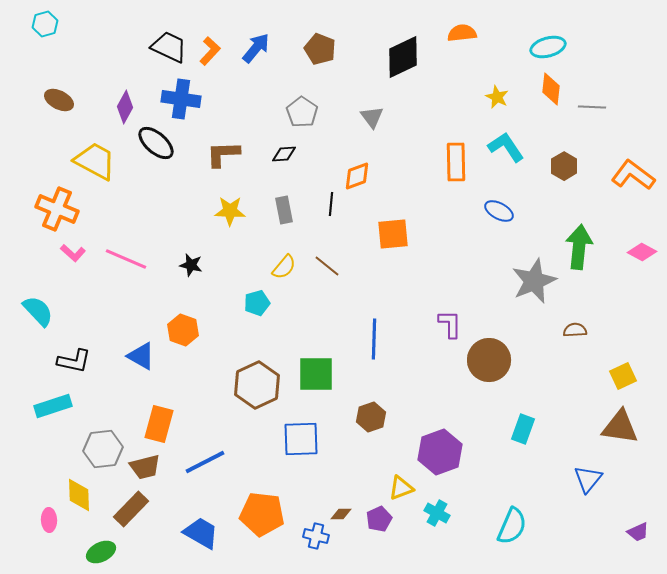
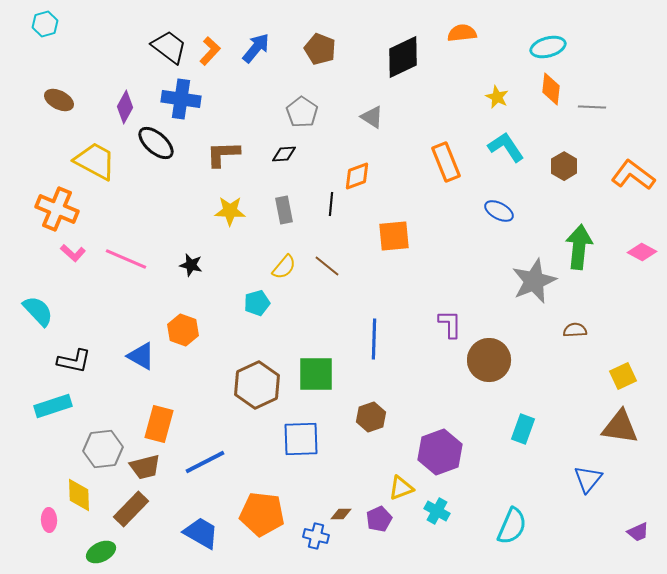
black trapezoid at (169, 47): rotated 12 degrees clockwise
gray triangle at (372, 117): rotated 20 degrees counterclockwise
orange rectangle at (456, 162): moved 10 px left; rotated 21 degrees counterclockwise
orange square at (393, 234): moved 1 px right, 2 px down
cyan cross at (437, 513): moved 2 px up
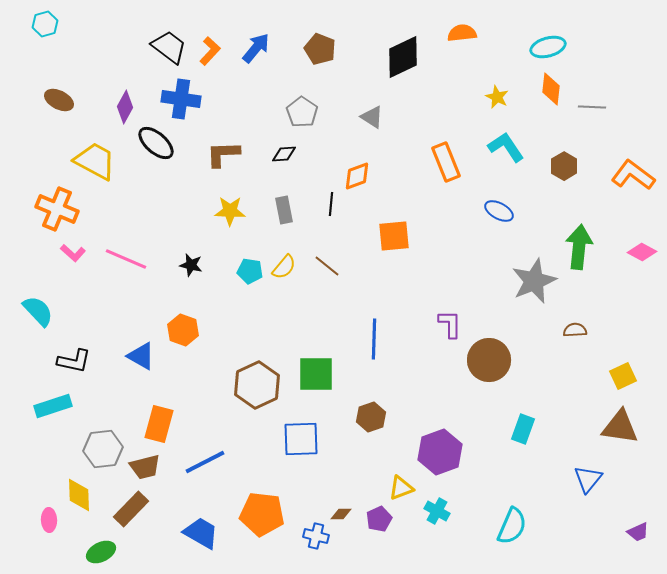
cyan pentagon at (257, 303): moved 7 px left, 32 px up; rotated 25 degrees clockwise
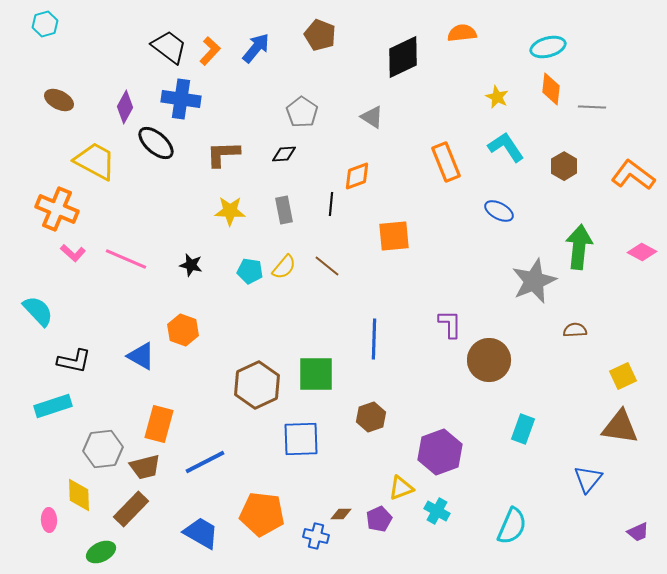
brown pentagon at (320, 49): moved 14 px up
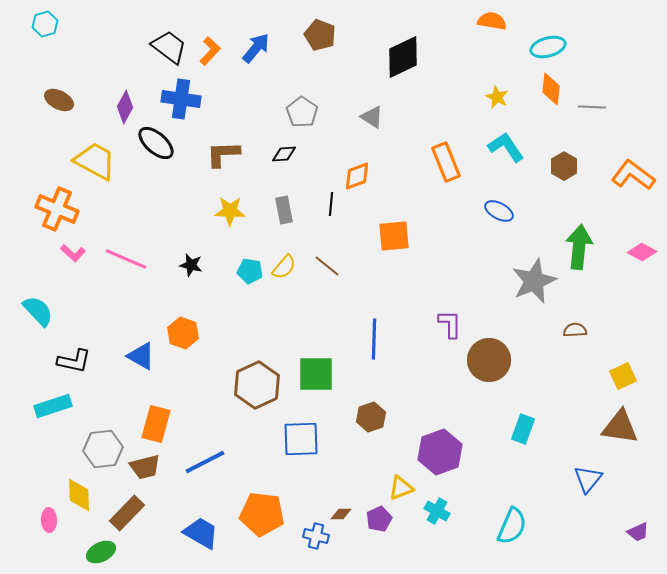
orange semicircle at (462, 33): moved 30 px right, 12 px up; rotated 16 degrees clockwise
orange hexagon at (183, 330): moved 3 px down
orange rectangle at (159, 424): moved 3 px left
brown rectangle at (131, 509): moved 4 px left, 4 px down
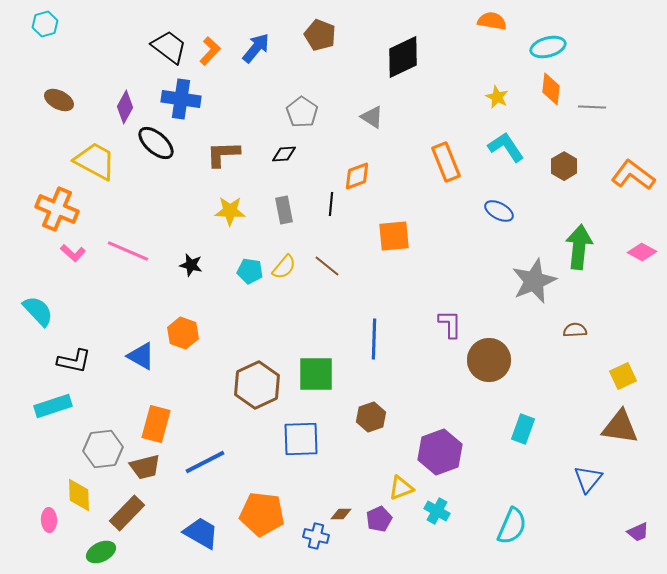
pink line at (126, 259): moved 2 px right, 8 px up
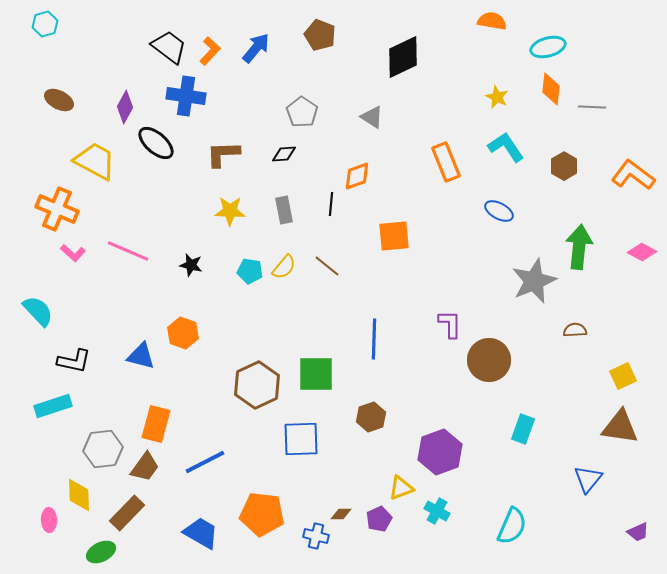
blue cross at (181, 99): moved 5 px right, 3 px up
blue triangle at (141, 356): rotated 16 degrees counterclockwise
brown trapezoid at (145, 467): rotated 40 degrees counterclockwise
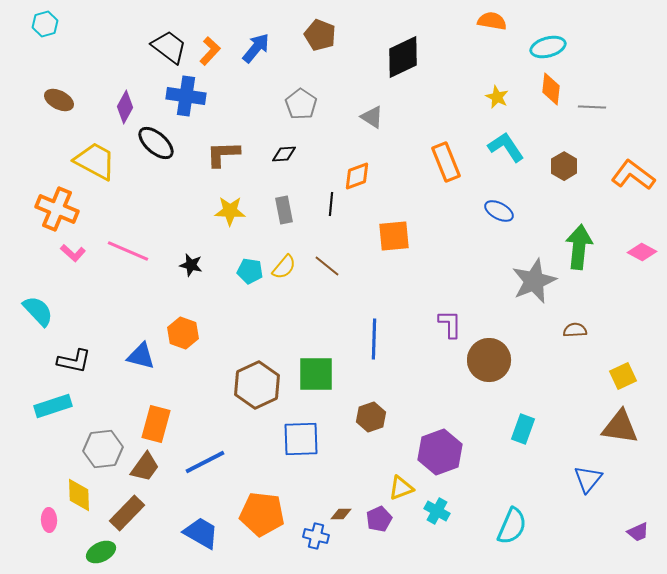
gray pentagon at (302, 112): moved 1 px left, 8 px up
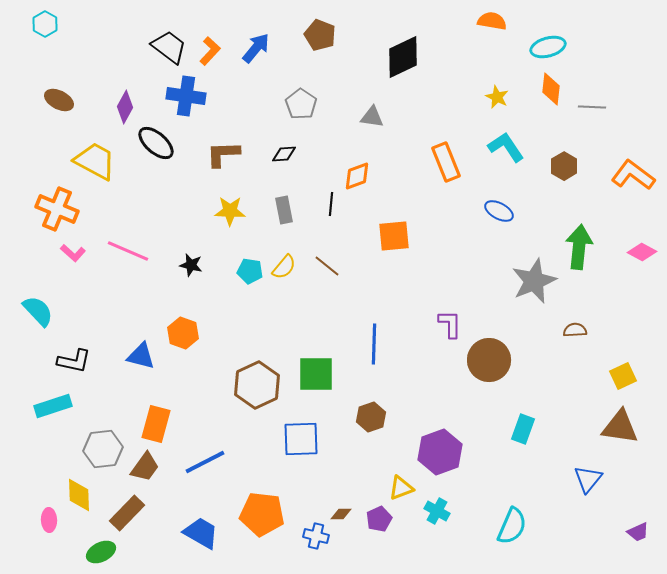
cyan hexagon at (45, 24): rotated 15 degrees counterclockwise
gray triangle at (372, 117): rotated 25 degrees counterclockwise
blue line at (374, 339): moved 5 px down
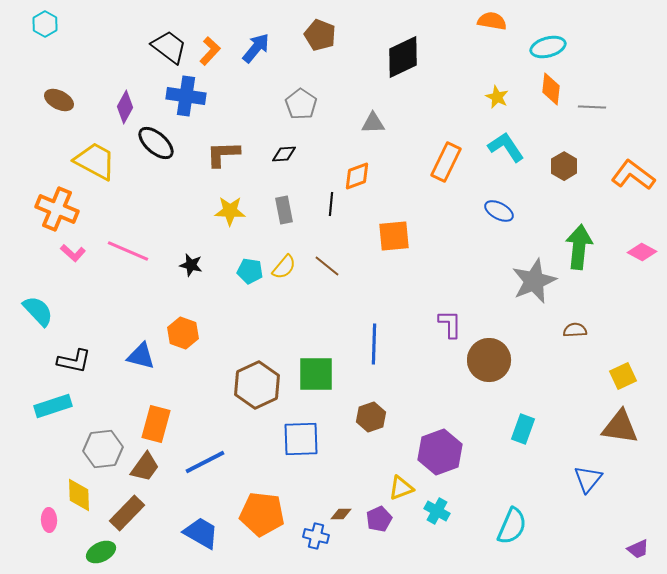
gray triangle at (372, 117): moved 1 px right, 6 px down; rotated 10 degrees counterclockwise
orange rectangle at (446, 162): rotated 48 degrees clockwise
purple trapezoid at (638, 532): moved 17 px down
